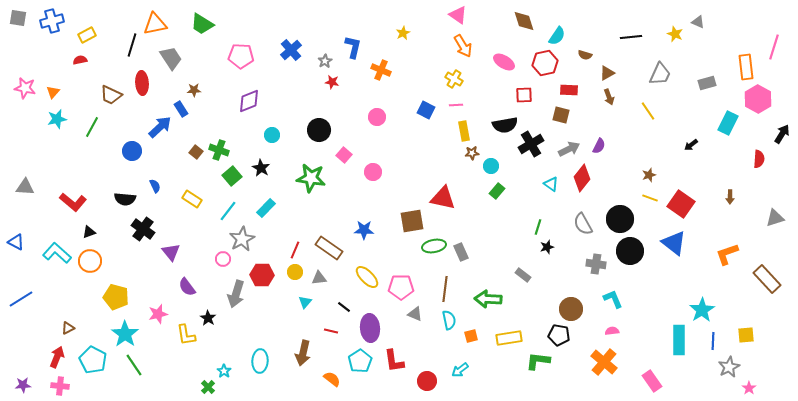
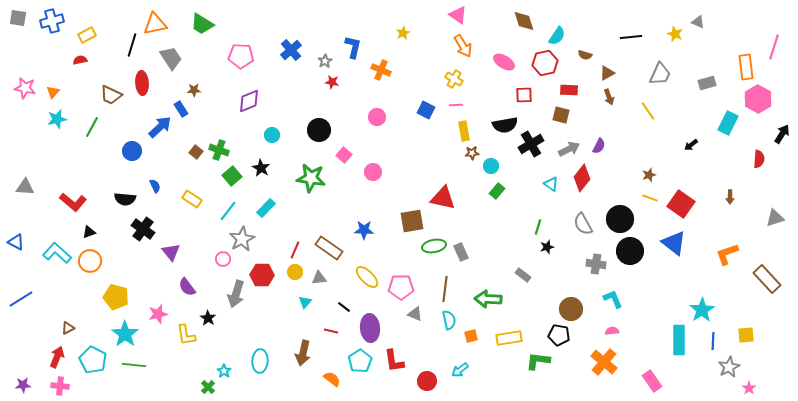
green line at (134, 365): rotated 50 degrees counterclockwise
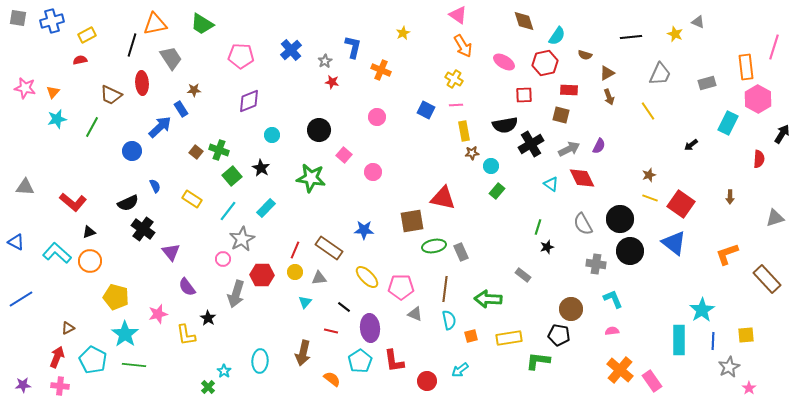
red diamond at (582, 178): rotated 64 degrees counterclockwise
black semicircle at (125, 199): moved 3 px right, 4 px down; rotated 30 degrees counterclockwise
orange cross at (604, 362): moved 16 px right, 8 px down
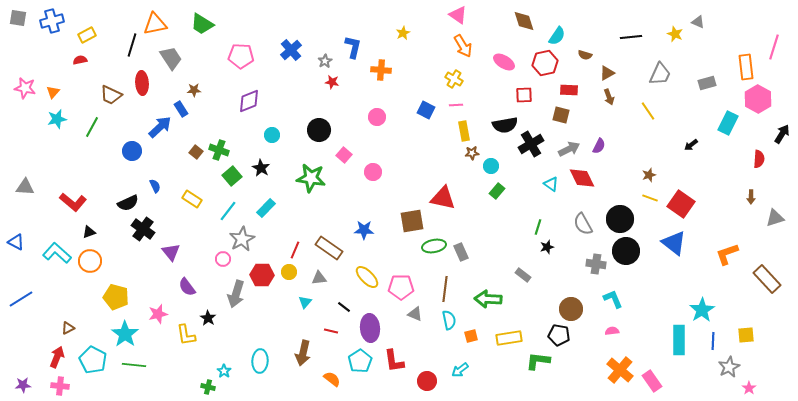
orange cross at (381, 70): rotated 18 degrees counterclockwise
brown arrow at (730, 197): moved 21 px right
black circle at (630, 251): moved 4 px left
yellow circle at (295, 272): moved 6 px left
green cross at (208, 387): rotated 32 degrees counterclockwise
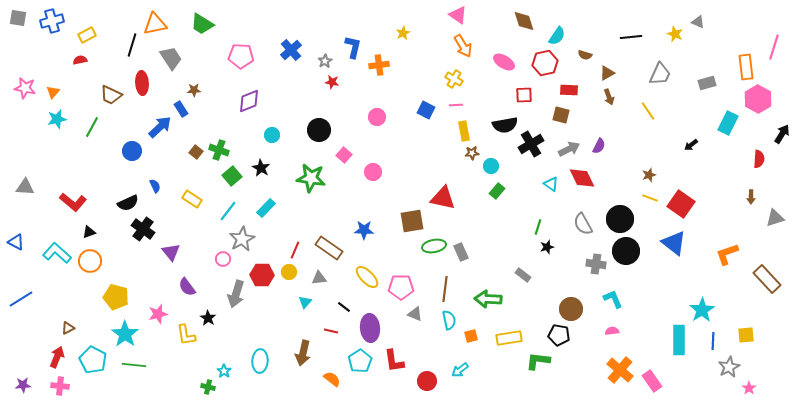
orange cross at (381, 70): moved 2 px left, 5 px up; rotated 12 degrees counterclockwise
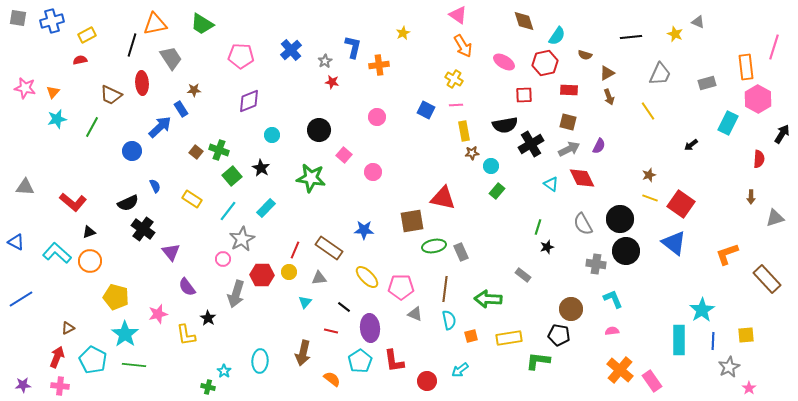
brown square at (561, 115): moved 7 px right, 7 px down
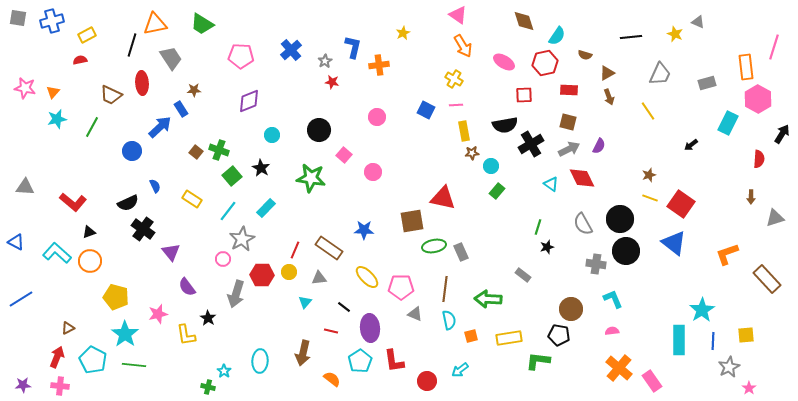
orange cross at (620, 370): moved 1 px left, 2 px up
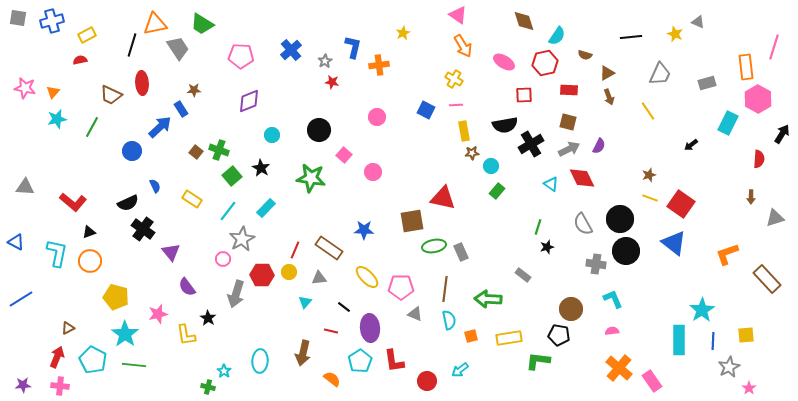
gray trapezoid at (171, 58): moved 7 px right, 10 px up
cyan L-shape at (57, 253): rotated 60 degrees clockwise
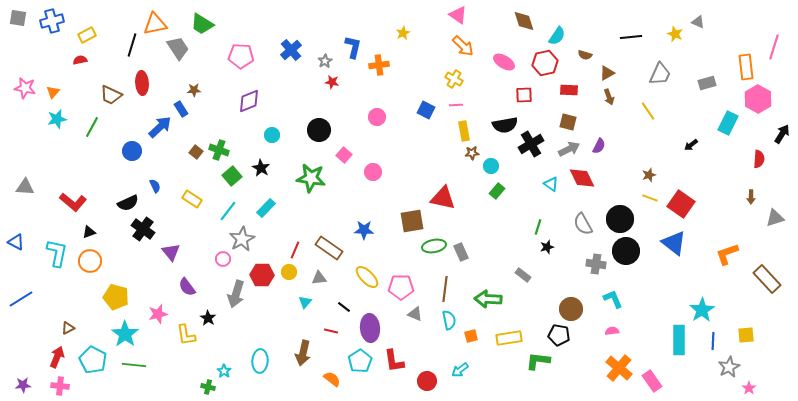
orange arrow at (463, 46): rotated 15 degrees counterclockwise
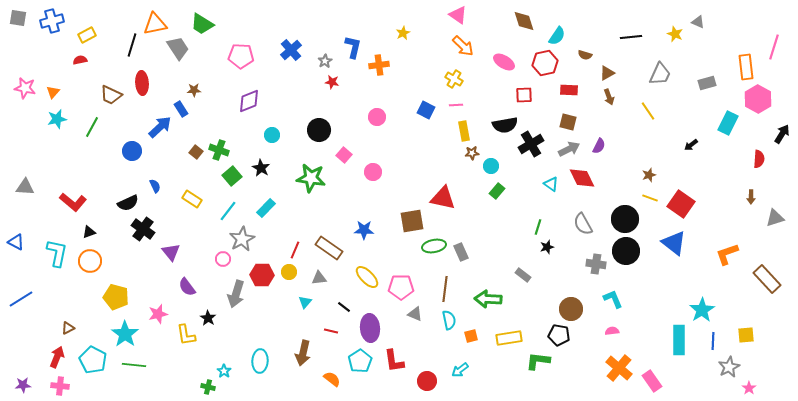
black circle at (620, 219): moved 5 px right
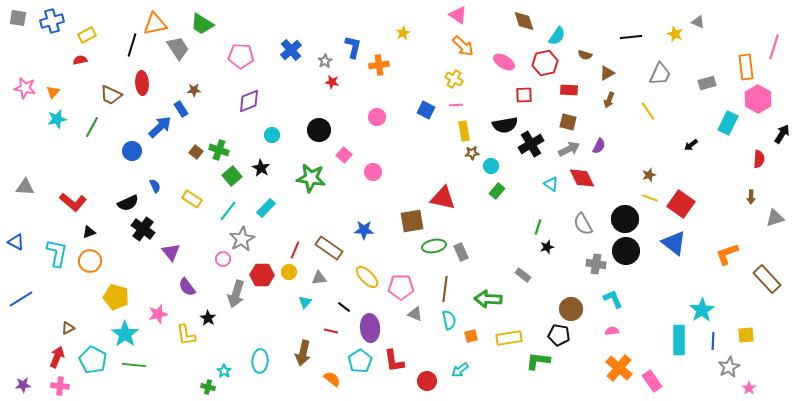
brown arrow at (609, 97): moved 3 px down; rotated 42 degrees clockwise
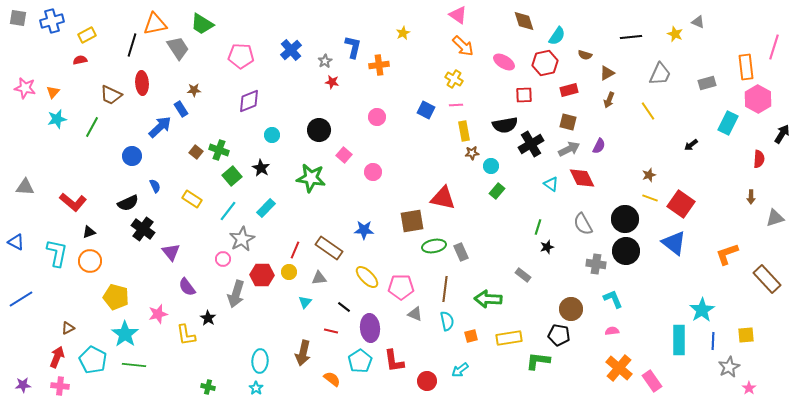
red rectangle at (569, 90): rotated 18 degrees counterclockwise
blue circle at (132, 151): moved 5 px down
cyan semicircle at (449, 320): moved 2 px left, 1 px down
cyan star at (224, 371): moved 32 px right, 17 px down
